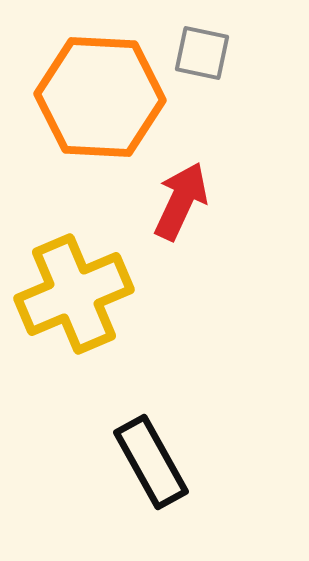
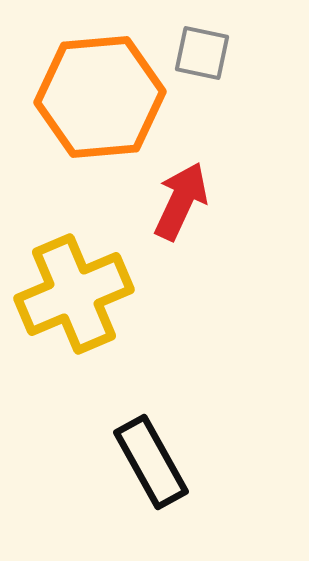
orange hexagon: rotated 8 degrees counterclockwise
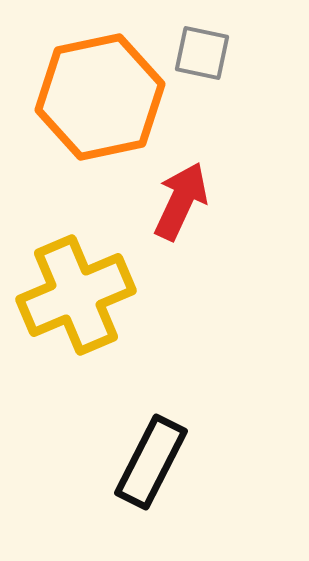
orange hexagon: rotated 7 degrees counterclockwise
yellow cross: moved 2 px right, 1 px down
black rectangle: rotated 56 degrees clockwise
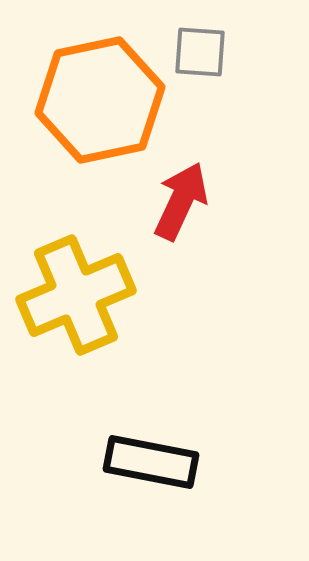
gray square: moved 2 px left, 1 px up; rotated 8 degrees counterclockwise
orange hexagon: moved 3 px down
black rectangle: rotated 74 degrees clockwise
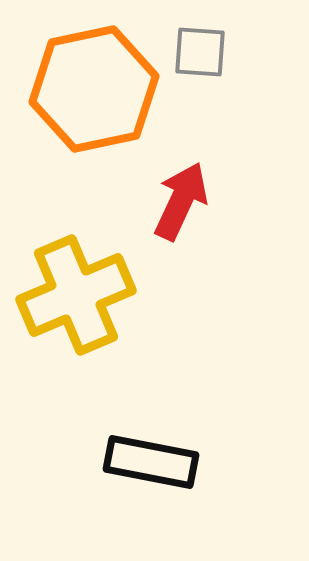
orange hexagon: moved 6 px left, 11 px up
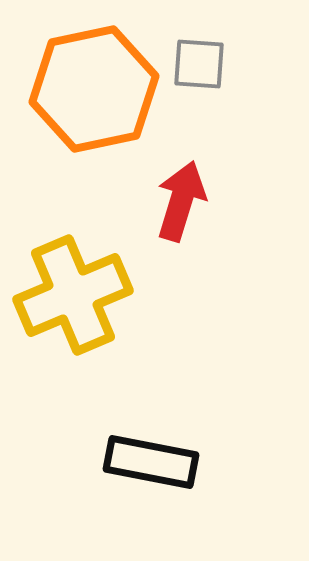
gray square: moved 1 px left, 12 px down
red arrow: rotated 8 degrees counterclockwise
yellow cross: moved 3 px left
